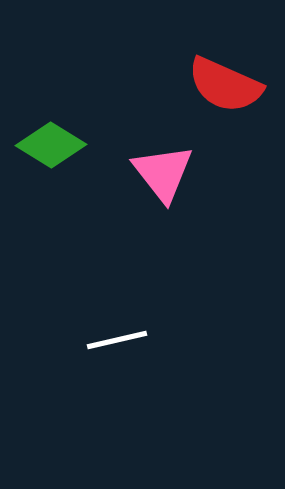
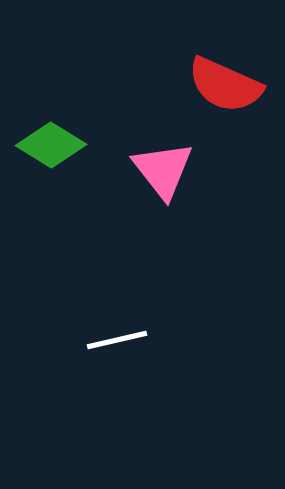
pink triangle: moved 3 px up
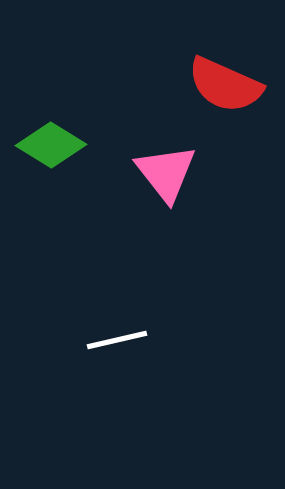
pink triangle: moved 3 px right, 3 px down
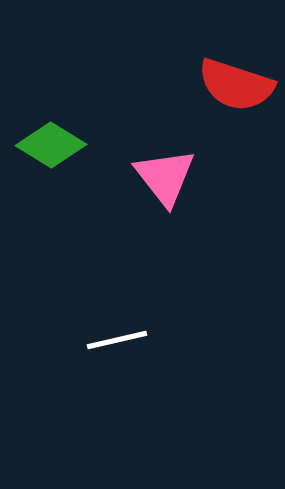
red semicircle: moved 11 px right; rotated 6 degrees counterclockwise
pink triangle: moved 1 px left, 4 px down
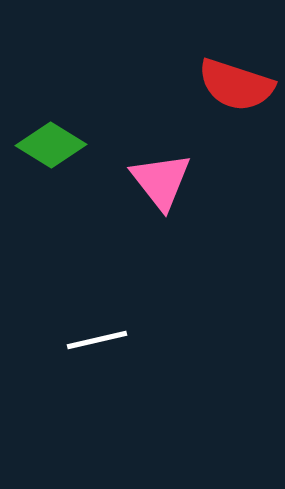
pink triangle: moved 4 px left, 4 px down
white line: moved 20 px left
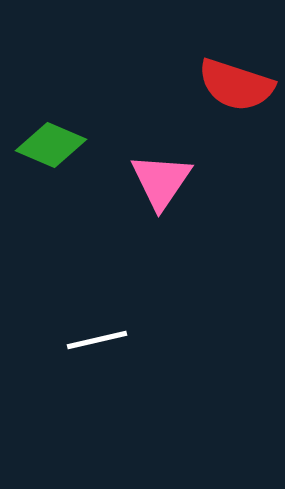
green diamond: rotated 8 degrees counterclockwise
pink triangle: rotated 12 degrees clockwise
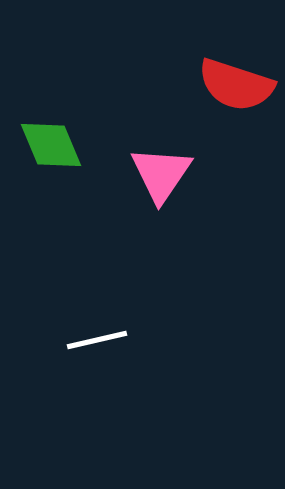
green diamond: rotated 44 degrees clockwise
pink triangle: moved 7 px up
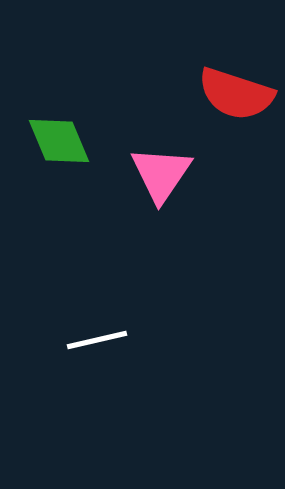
red semicircle: moved 9 px down
green diamond: moved 8 px right, 4 px up
